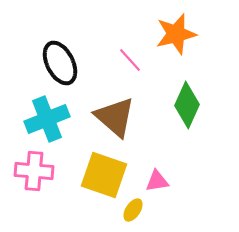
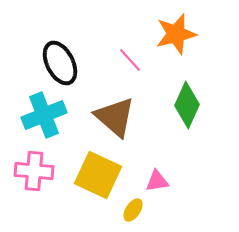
cyan cross: moved 3 px left, 4 px up
yellow square: moved 6 px left; rotated 6 degrees clockwise
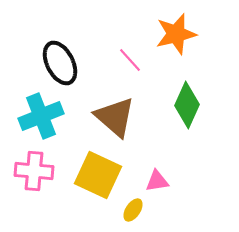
cyan cross: moved 3 px left, 1 px down
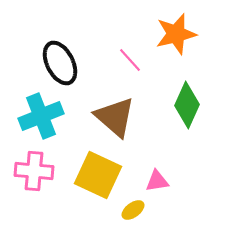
yellow ellipse: rotated 20 degrees clockwise
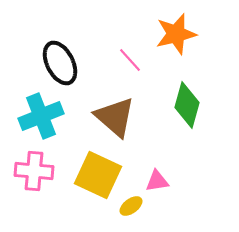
green diamond: rotated 9 degrees counterclockwise
yellow ellipse: moved 2 px left, 4 px up
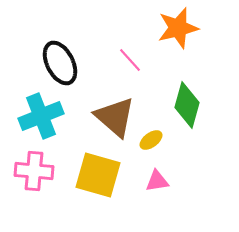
orange star: moved 2 px right, 6 px up
yellow square: rotated 9 degrees counterclockwise
yellow ellipse: moved 20 px right, 66 px up
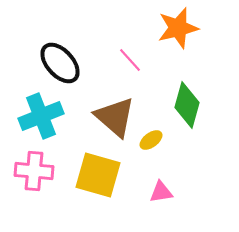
black ellipse: rotated 15 degrees counterclockwise
pink triangle: moved 4 px right, 11 px down
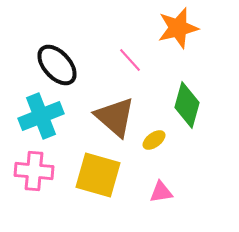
black ellipse: moved 3 px left, 2 px down
yellow ellipse: moved 3 px right
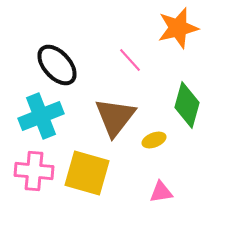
brown triangle: rotated 27 degrees clockwise
yellow ellipse: rotated 15 degrees clockwise
yellow square: moved 11 px left, 2 px up
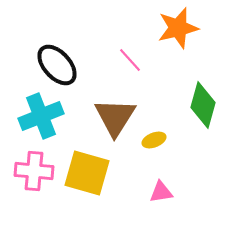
green diamond: moved 16 px right
brown triangle: rotated 6 degrees counterclockwise
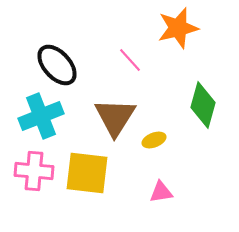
yellow square: rotated 9 degrees counterclockwise
